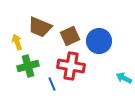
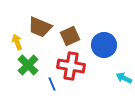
blue circle: moved 5 px right, 4 px down
green cross: moved 1 px up; rotated 30 degrees counterclockwise
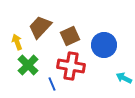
brown trapezoid: rotated 110 degrees clockwise
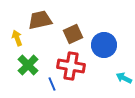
brown trapezoid: moved 7 px up; rotated 35 degrees clockwise
brown square: moved 3 px right, 2 px up
yellow arrow: moved 4 px up
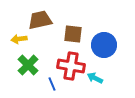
brown square: rotated 30 degrees clockwise
yellow arrow: moved 2 px right, 1 px down; rotated 77 degrees counterclockwise
cyan arrow: moved 29 px left
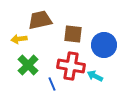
cyan arrow: moved 2 px up
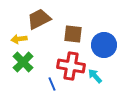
brown trapezoid: moved 1 px left, 1 px up; rotated 15 degrees counterclockwise
green cross: moved 5 px left, 3 px up
cyan arrow: rotated 21 degrees clockwise
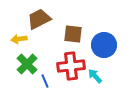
green cross: moved 4 px right, 2 px down
red cross: rotated 16 degrees counterclockwise
blue line: moved 7 px left, 3 px up
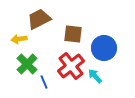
blue circle: moved 3 px down
red cross: rotated 32 degrees counterclockwise
blue line: moved 1 px left, 1 px down
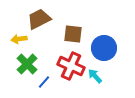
red cross: rotated 28 degrees counterclockwise
blue line: rotated 64 degrees clockwise
